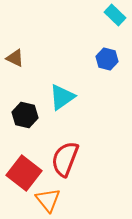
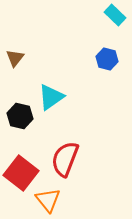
brown triangle: rotated 42 degrees clockwise
cyan triangle: moved 11 px left
black hexagon: moved 5 px left, 1 px down
red square: moved 3 px left
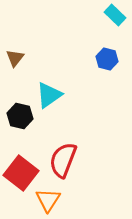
cyan triangle: moved 2 px left, 2 px up
red semicircle: moved 2 px left, 1 px down
orange triangle: rotated 12 degrees clockwise
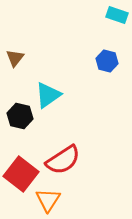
cyan rectangle: moved 2 px right; rotated 25 degrees counterclockwise
blue hexagon: moved 2 px down
cyan triangle: moved 1 px left
red semicircle: rotated 144 degrees counterclockwise
red square: moved 1 px down
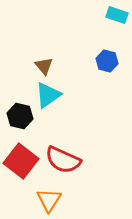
brown triangle: moved 29 px right, 8 px down; rotated 18 degrees counterclockwise
red semicircle: rotated 57 degrees clockwise
red square: moved 13 px up
orange triangle: moved 1 px right
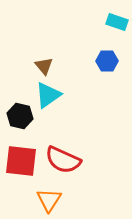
cyan rectangle: moved 7 px down
blue hexagon: rotated 15 degrees counterclockwise
red square: rotated 32 degrees counterclockwise
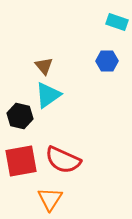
red square: rotated 16 degrees counterclockwise
orange triangle: moved 1 px right, 1 px up
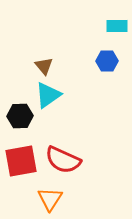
cyan rectangle: moved 4 px down; rotated 20 degrees counterclockwise
black hexagon: rotated 15 degrees counterclockwise
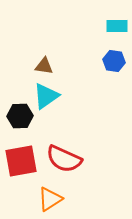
blue hexagon: moved 7 px right; rotated 10 degrees clockwise
brown triangle: rotated 42 degrees counterclockwise
cyan triangle: moved 2 px left, 1 px down
red semicircle: moved 1 px right, 1 px up
orange triangle: rotated 24 degrees clockwise
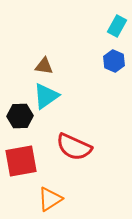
cyan rectangle: rotated 60 degrees counterclockwise
blue hexagon: rotated 15 degrees clockwise
red semicircle: moved 10 px right, 12 px up
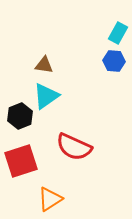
cyan rectangle: moved 1 px right, 7 px down
blue hexagon: rotated 20 degrees counterclockwise
brown triangle: moved 1 px up
black hexagon: rotated 20 degrees counterclockwise
red square: rotated 8 degrees counterclockwise
